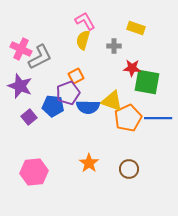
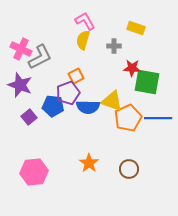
purple star: moved 1 px up
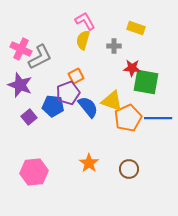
green square: moved 1 px left
blue semicircle: rotated 130 degrees counterclockwise
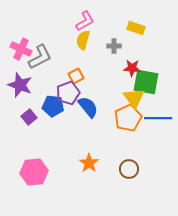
pink L-shape: rotated 90 degrees clockwise
yellow triangle: moved 22 px right, 3 px up; rotated 35 degrees clockwise
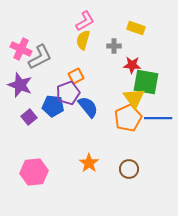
red star: moved 3 px up
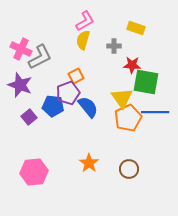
yellow triangle: moved 12 px left
blue line: moved 3 px left, 6 px up
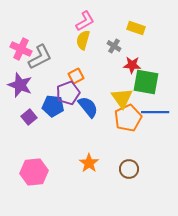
gray cross: rotated 32 degrees clockwise
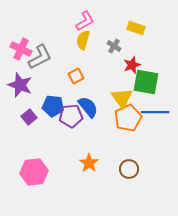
red star: rotated 24 degrees counterclockwise
purple pentagon: moved 3 px right, 23 px down; rotated 15 degrees clockwise
